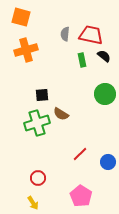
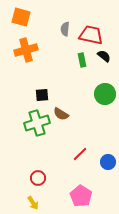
gray semicircle: moved 5 px up
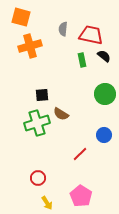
gray semicircle: moved 2 px left
orange cross: moved 4 px right, 4 px up
blue circle: moved 4 px left, 27 px up
yellow arrow: moved 14 px right
